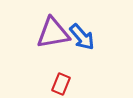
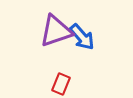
purple triangle: moved 3 px right, 2 px up; rotated 9 degrees counterclockwise
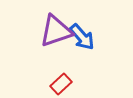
red rectangle: rotated 25 degrees clockwise
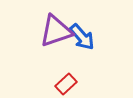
red rectangle: moved 5 px right
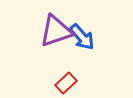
red rectangle: moved 1 px up
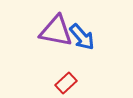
purple triangle: rotated 30 degrees clockwise
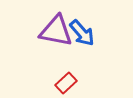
blue arrow: moved 4 px up
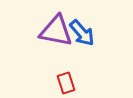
red rectangle: rotated 65 degrees counterclockwise
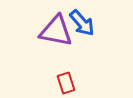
blue arrow: moved 10 px up
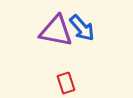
blue arrow: moved 5 px down
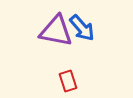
red rectangle: moved 2 px right, 2 px up
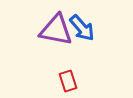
purple triangle: moved 1 px up
